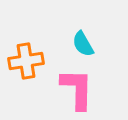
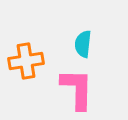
cyan semicircle: rotated 36 degrees clockwise
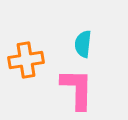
orange cross: moved 1 px up
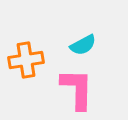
cyan semicircle: moved 1 px down; rotated 124 degrees counterclockwise
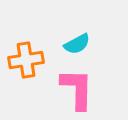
cyan semicircle: moved 6 px left, 1 px up
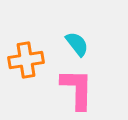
cyan semicircle: rotated 100 degrees counterclockwise
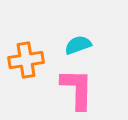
cyan semicircle: moved 1 px right, 1 px down; rotated 72 degrees counterclockwise
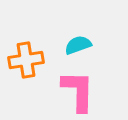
pink L-shape: moved 1 px right, 2 px down
